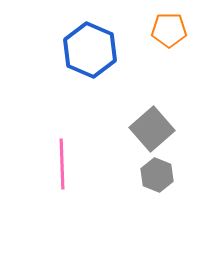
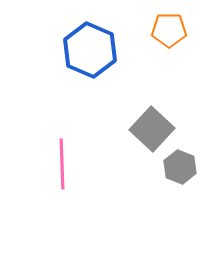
gray square: rotated 6 degrees counterclockwise
gray hexagon: moved 23 px right, 8 px up
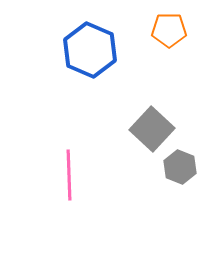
pink line: moved 7 px right, 11 px down
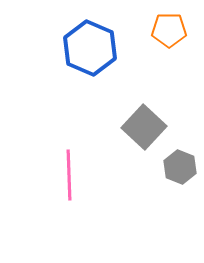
blue hexagon: moved 2 px up
gray square: moved 8 px left, 2 px up
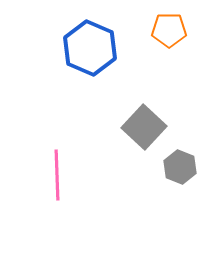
pink line: moved 12 px left
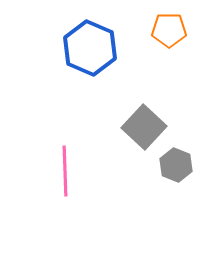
gray hexagon: moved 4 px left, 2 px up
pink line: moved 8 px right, 4 px up
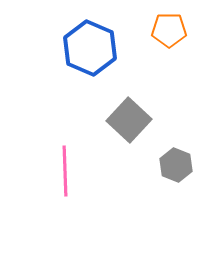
gray square: moved 15 px left, 7 px up
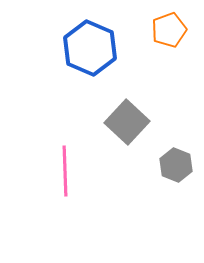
orange pentagon: rotated 20 degrees counterclockwise
gray square: moved 2 px left, 2 px down
